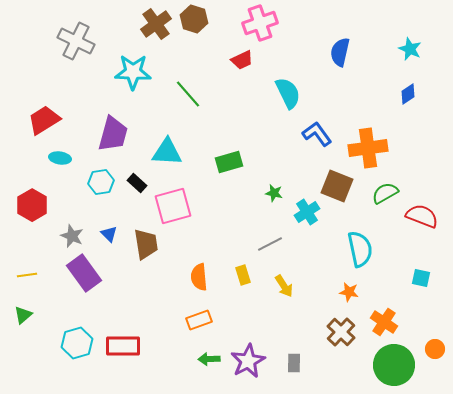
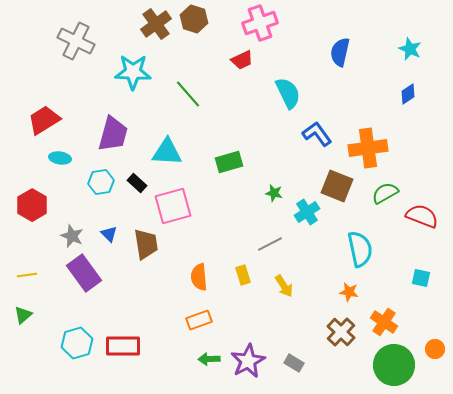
gray rectangle at (294, 363): rotated 60 degrees counterclockwise
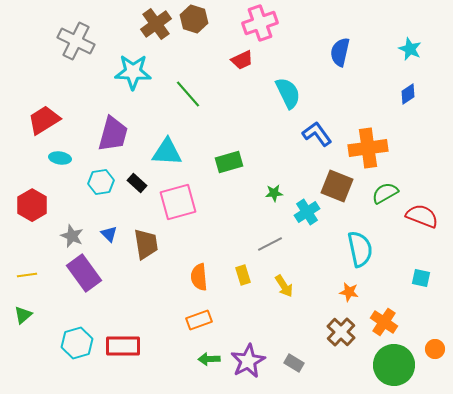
green star at (274, 193): rotated 18 degrees counterclockwise
pink square at (173, 206): moved 5 px right, 4 px up
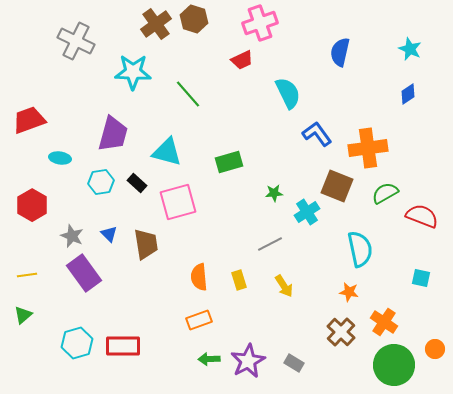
red trapezoid at (44, 120): moved 15 px left; rotated 12 degrees clockwise
cyan triangle at (167, 152): rotated 12 degrees clockwise
yellow rectangle at (243, 275): moved 4 px left, 5 px down
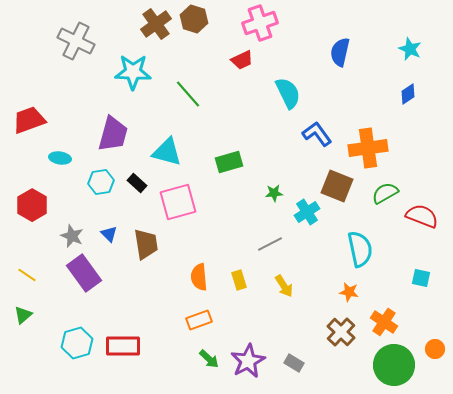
yellow line at (27, 275): rotated 42 degrees clockwise
green arrow at (209, 359): rotated 135 degrees counterclockwise
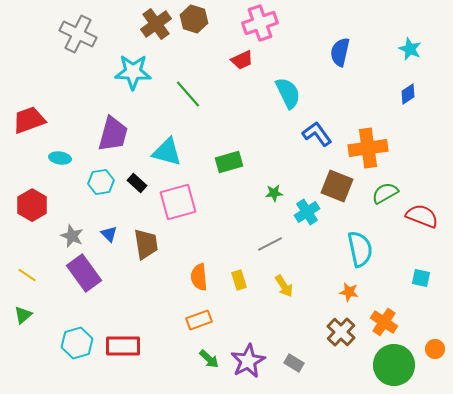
gray cross at (76, 41): moved 2 px right, 7 px up
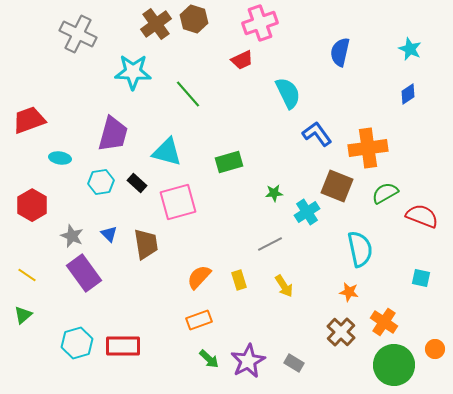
orange semicircle at (199, 277): rotated 48 degrees clockwise
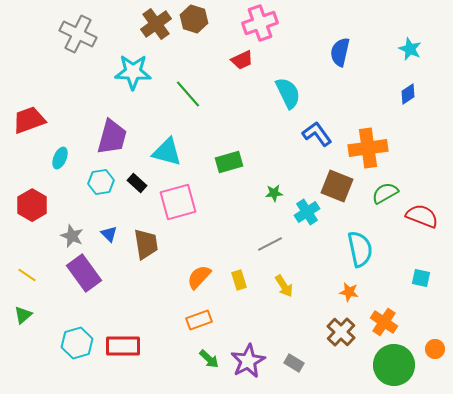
purple trapezoid at (113, 134): moved 1 px left, 3 px down
cyan ellipse at (60, 158): rotated 75 degrees counterclockwise
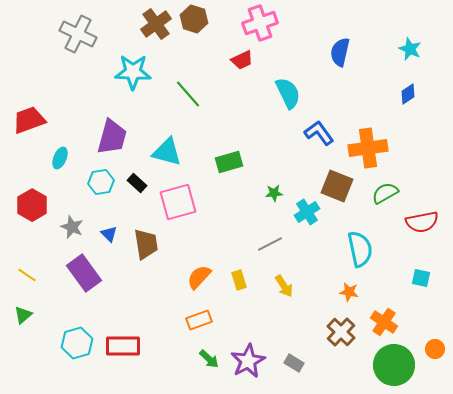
blue L-shape at (317, 134): moved 2 px right, 1 px up
red semicircle at (422, 216): moved 6 px down; rotated 148 degrees clockwise
gray star at (72, 236): moved 9 px up
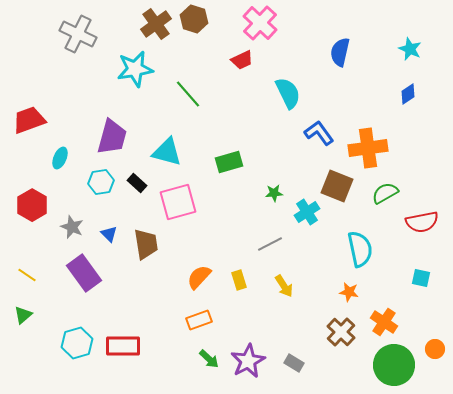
pink cross at (260, 23): rotated 28 degrees counterclockwise
cyan star at (133, 72): moved 2 px right, 3 px up; rotated 12 degrees counterclockwise
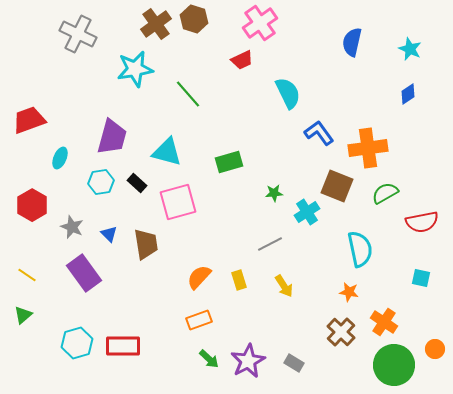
pink cross at (260, 23): rotated 12 degrees clockwise
blue semicircle at (340, 52): moved 12 px right, 10 px up
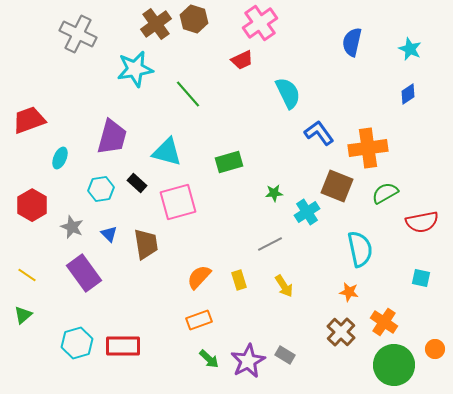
cyan hexagon at (101, 182): moved 7 px down
gray rectangle at (294, 363): moved 9 px left, 8 px up
